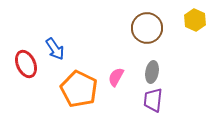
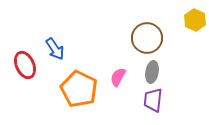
brown circle: moved 10 px down
red ellipse: moved 1 px left, 1 px down
pink semicircle: moved 2 px right
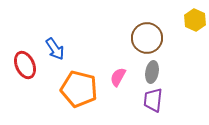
orange pentagon: rotated 12 degrees counterclockwise
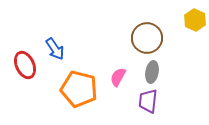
purple trapezoid: moved 5 px left, 1 px down
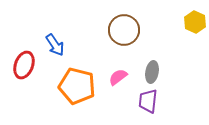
yellow hexagon: moved 2 px down
brown circle: moved 23 px left, 8 px up
blue arrow: moved 4 px up
red ellipse: moved 1 px left; rotated 44 degrees clockwise
pink semicircle: rotated 24 degrees clockwise
orange pentagon: moved 2 px left, 3 px up
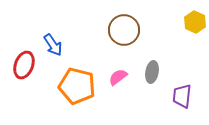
blue arrow: moved 2 px left
purple trapezoid: moved 34 px right, 5 px up
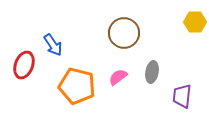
yellow hexagon: rotated 25 degrees counterclockwise
brown circle: moved 3 px down
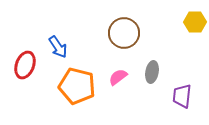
blue arrow: moved 5 px right, 2 px down
red ellipse: moved 1 px right
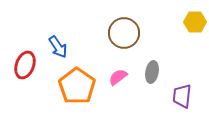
orange pentagon: rotated 21 degrees clockwise
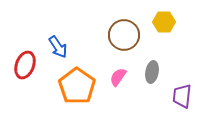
yellow hexagon: moved 31 px left
brown circle: moved 2 px down
pink semicircle: rotated 18 degrees counterclockwise
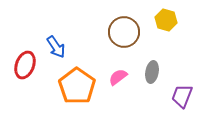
yellow hexagon: moved 2 px right, 2 px up; rotated 15 degrees clockwise
brown circle: moved 3 px up
blue arrow: moved 2 px left
pink semicircle: rotated 18 degrees clockwise
purple trapezoid: rotated 15 degrees clockwise
